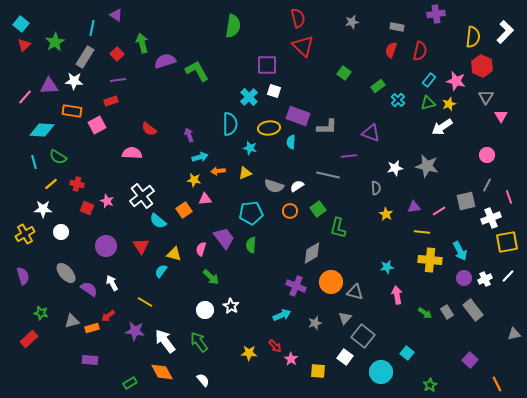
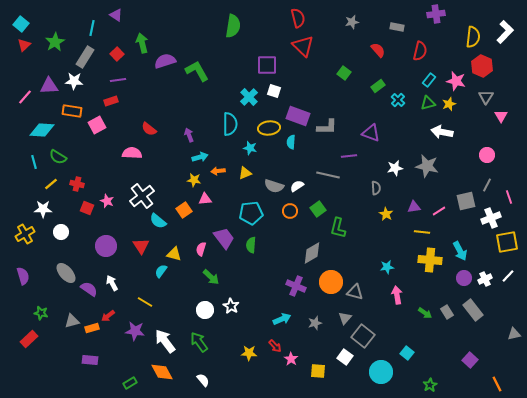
red semicircle at (391, 50): moved 13 px left; rotated 119 degrees clockwise
white arrow at (442, 127): moved 5 px down; rotated 45 degrees clockwise
cyan arrow at (282, 315): moved 4 px down
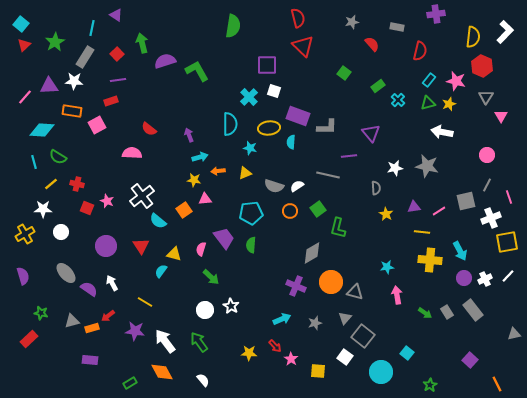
red semicircle at (378, 50): moved 6 px left, 6 px up
purple triangle at (371, 133): rotated 30 degrees clockwise
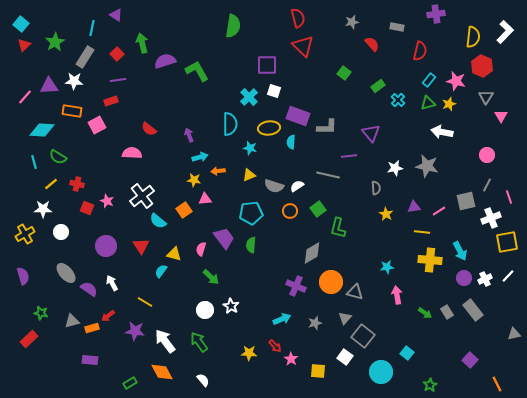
yellow triangle at (245, 173): moved 4 px right, 2 px down
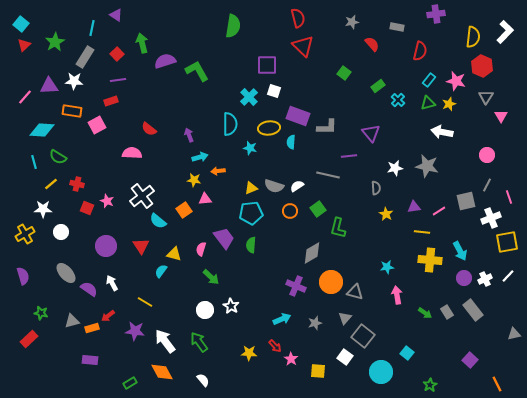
yellow triangle at (249, 175): moved 2 px right, 13 px down
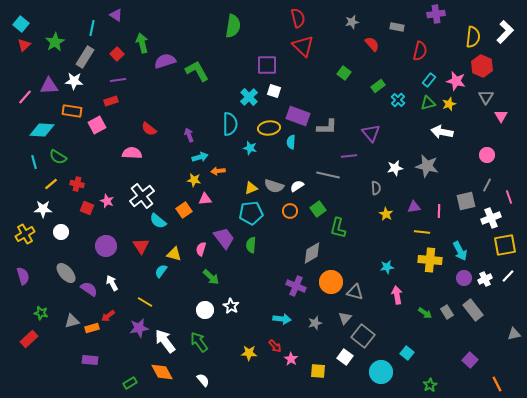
pink line at (439, 211): rotated 56 degrees counterclockwise
yellow square at (507, 242): moved 2 px left, 3 px down
cyan arrow at (282, 319): rotated 30 degrees clockwise
purple star at (135, 331): moved 4 px right, 3 px up; rotated 18 degrees counterclockwise
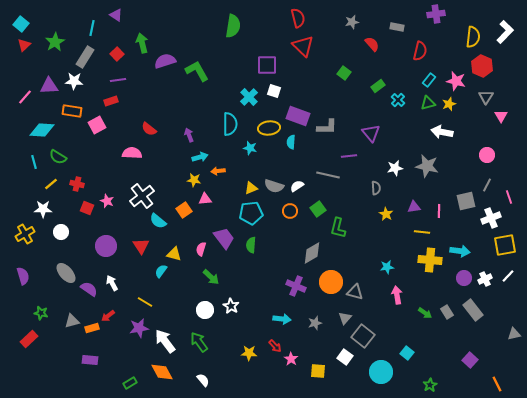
cyan arrow at (460, 251): rotated 54 degrees counterclockwise
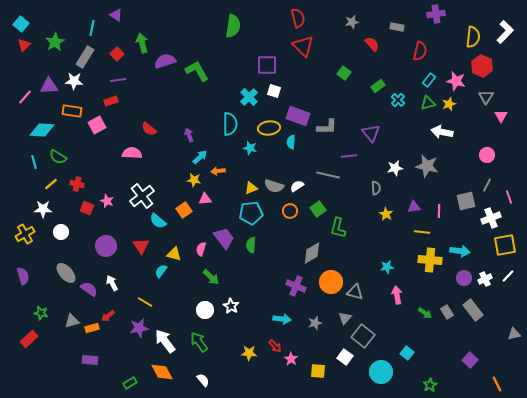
cyan arrow at (200, 157): rotated 28 degrees counterclockwise
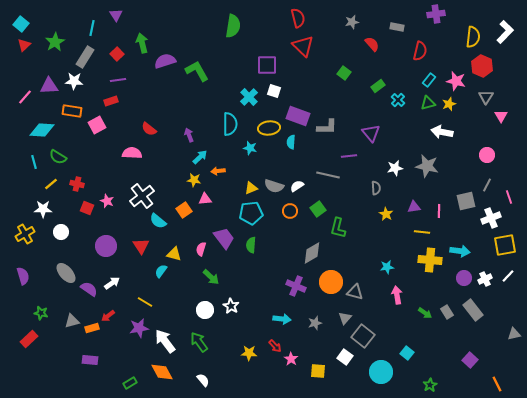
purple triangle at (116, 15): rotated 24 degrees clockwise
white arrow at (112, 283): rotated 84 degrees clockwise
